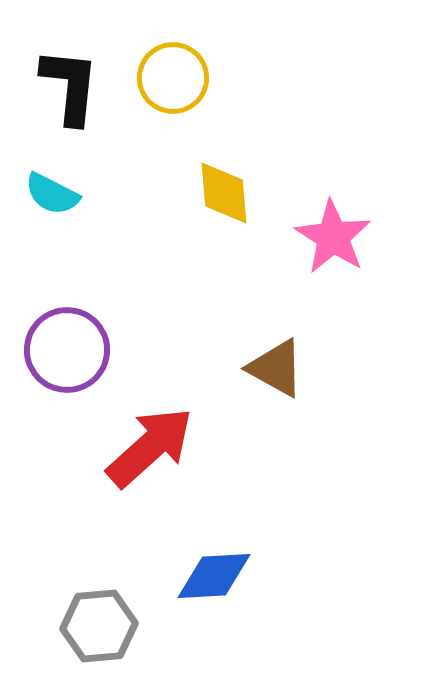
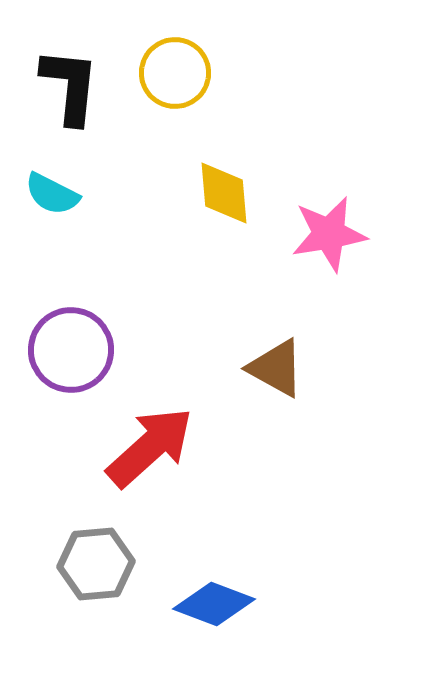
yellow circle: moved 2 px right, 5 px up
pink star: moved 4 px left, 3 px up; rotated 30 degrees clockwise
purple circle: moved 4 px right
blue diamond: moved 28 px down; rotated 24 degrees clockwise
gray hexagon: moved 3 px left, 62 px up
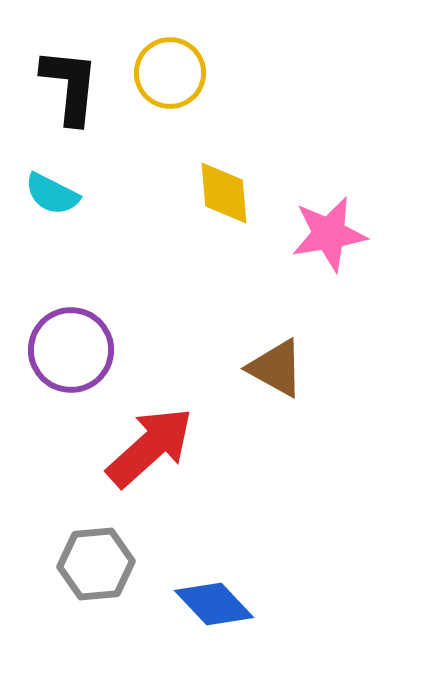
yellow circle: moved 5 px left
blue diamond: rotated 26 degrees clockwise
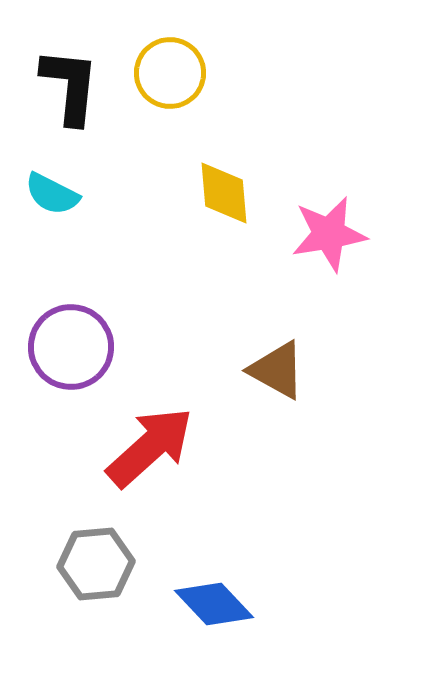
purple circle: moved 3 px up
brown triangle: moved 1 px right, 2 px down
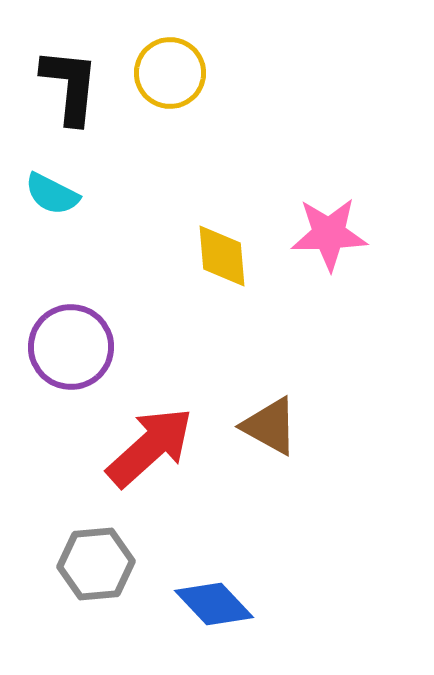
yellow diamond: moved 2 px left, 63 px down
pink star: rotated 8 degrees clockwise
brown triangle: moved 7 px left, 56 px down
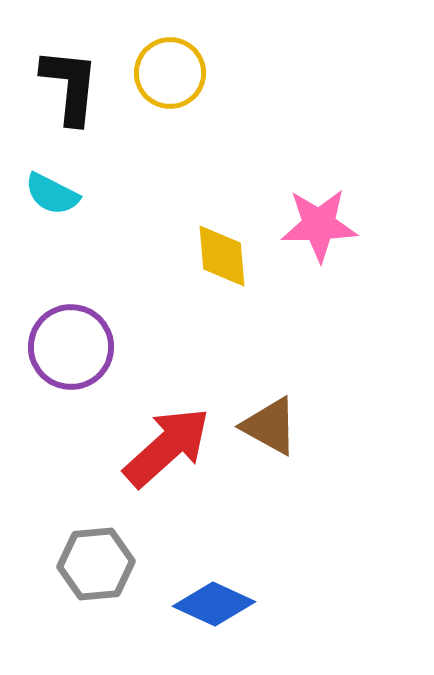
pink star: moved 10 px left, 9 px up
red arrow: moved 17 px right
blue diamond: rotated 22 degrees counterclockwise
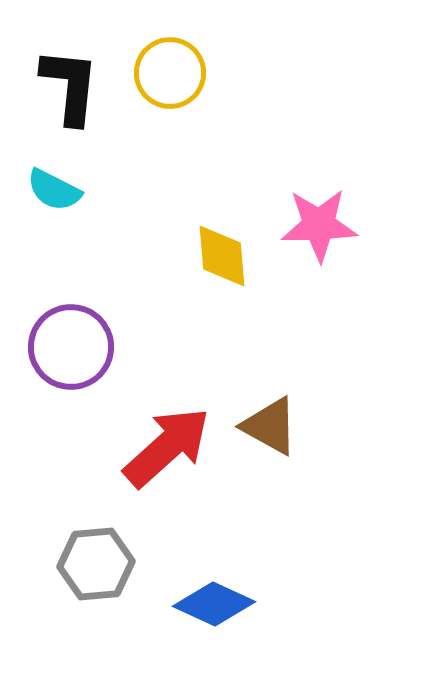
cyan semicircle: moved 2 px right, 4 px up
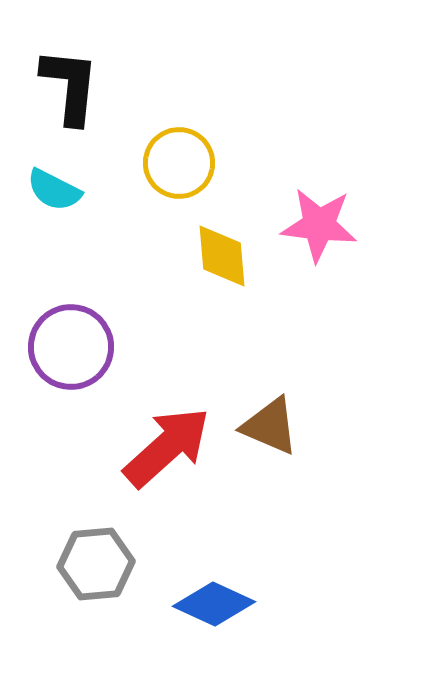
yellow circle: moved 9 px right, 90 px down
pink star: rotated 8 degrees clockwise
brown triangle: rotated 6 degrees counterclockwise
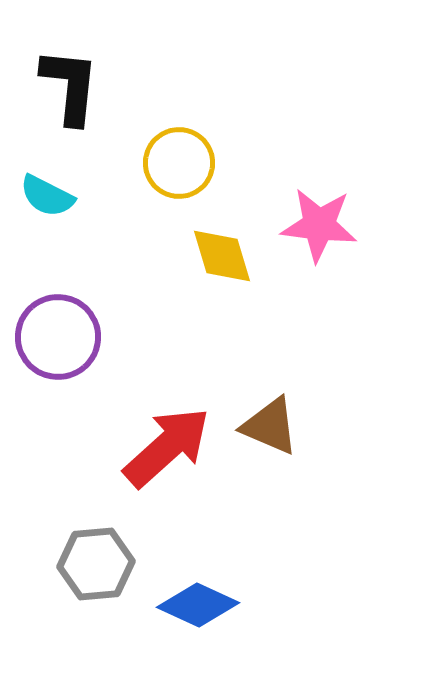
cyan semicircle: moved 7 px left, 6 px down
yellow diamond: rotated 12 degrees counterclockwise
purple circle: moved 13 px left, 10 px up
blue diamond: moved 16 px left, 1 px down
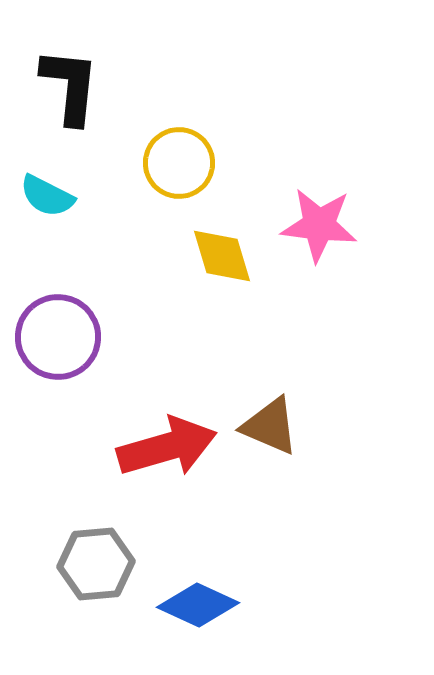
red arrow: rotated 26 degrees clockwise
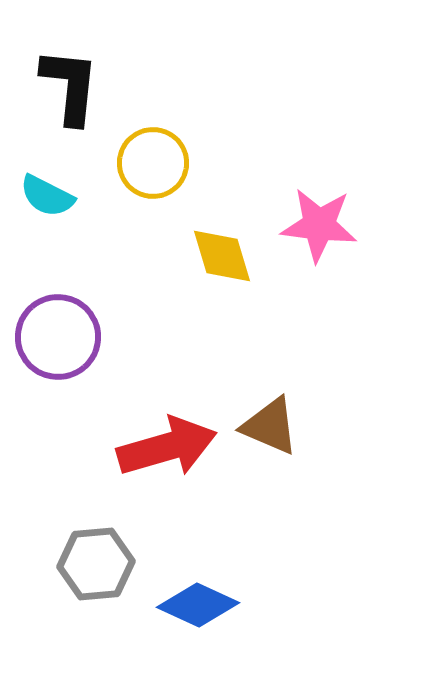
yellow circle: moved 26 px left
